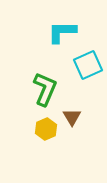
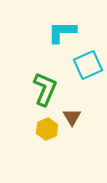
yellow hexagon: moved 1 px right
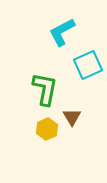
cyan L-shape: rotated 28 degrees counterclockwise
green L-shape: rotated 12 degrees counterclockwise
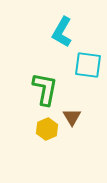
cyan L-shape: rotated 32 degrees counterclockwise
cyan square: rotated 32 degrees clockwise
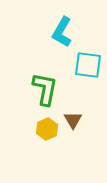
brown triangle: moved 1 px right, 3 px down
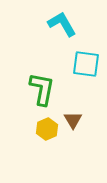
cyan L-shape: moved 8 px up; rotated 120 degrees clockwise
cyan square: moved 2 px left, 1 px up
green L-shape: moved 3 px left
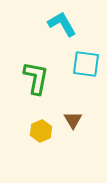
green L-shape: moved 6 px left, 11 px up
yellow hexagon: moved 6 px left, 2 px down
